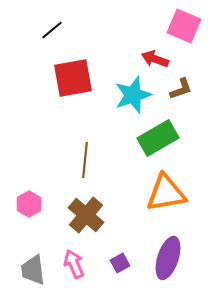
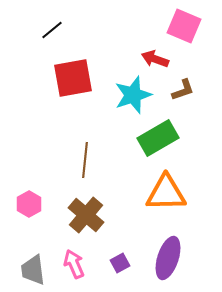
brown L-shape: moved 2 px right, 1 px down
orange triangle: rotated 9 degrees clockwise
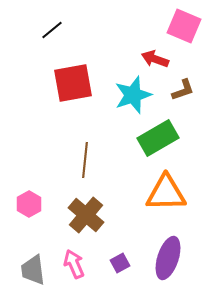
red square: moved 5 px down
